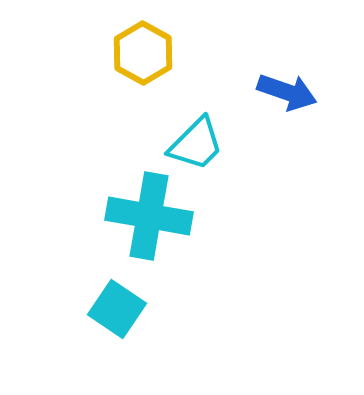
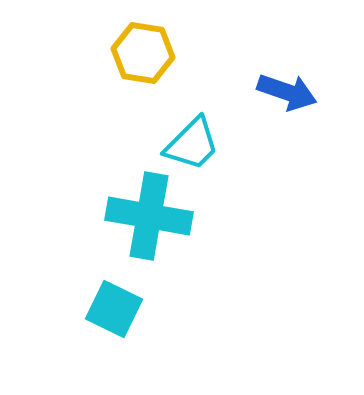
yellow hexagon: rotated 20 degrees counterclockwise
cyan trapezoid: moved 4 px left
cyan square: moved 3 px left; rotated 8 degrees counterclockwise
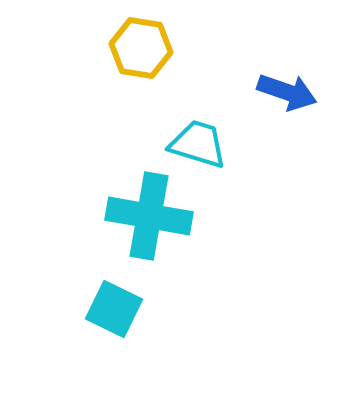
yellow hexagon: moved 2 px left, 5 px up
cyan trapezoid: moved 6 px right; rotated 118 degrees counterclockwise
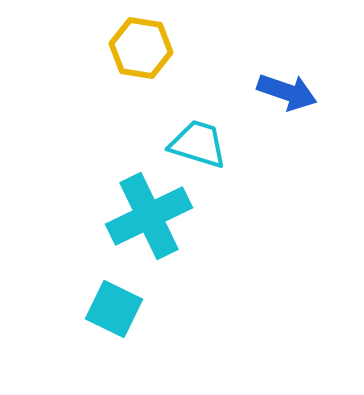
cyan cross: rotated 36 degrees counterclockwise
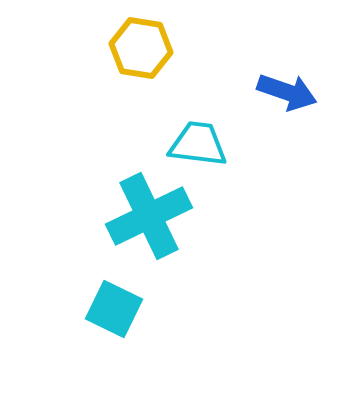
cyan trapezoid: rotated 10 degrees counterclockwise
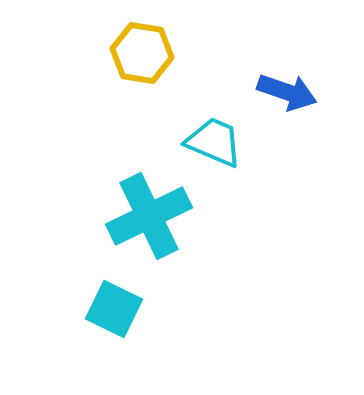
yellow hexagon: moved 1 px right, 5 px down
cyan trapezoid: moved 16 px right, 2 px up; rotated 16 degrees clockwise
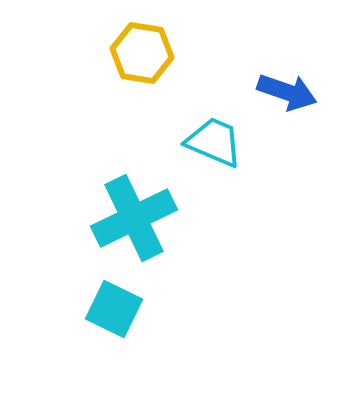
cyan cross: moved 15 px left, 2 px down
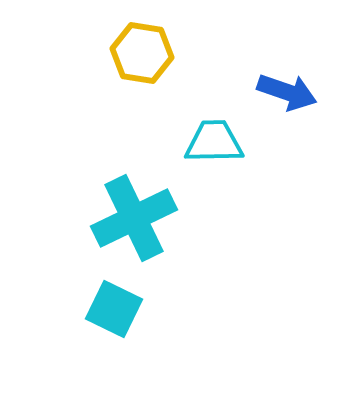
cyan trapezoid: rotated 24 degrees counterclockwise
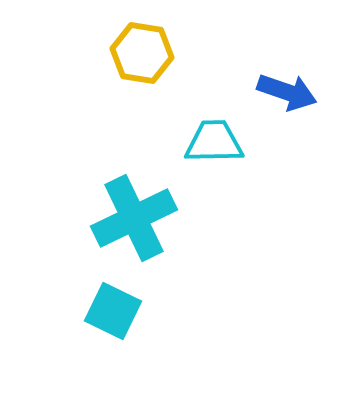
cyan square: moved 1 px left, 2 px down
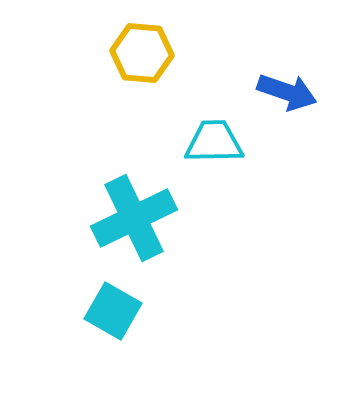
yellow hexagon: rotated 4 degrees counterclockwise
cyan square: rotated 4 degrees clockwise
